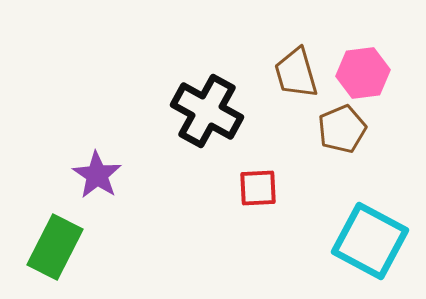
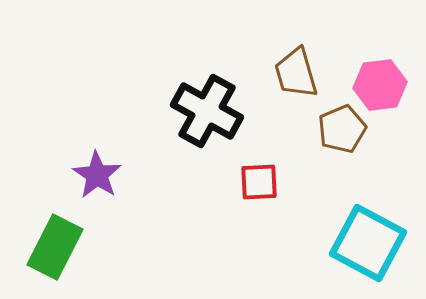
pink hexagon: moved 17 px right, 12 px down
red square: moved 1 px right, 6 px up
cyan square: moved 2 px left, 2 px down
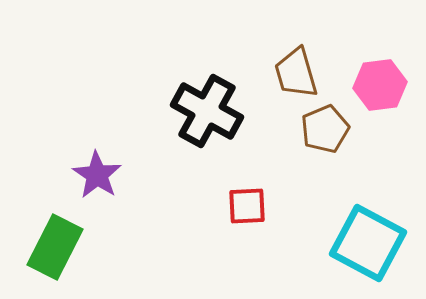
brown pentagon: moved 17 px left
red square: moved 12 px left, 24 px down
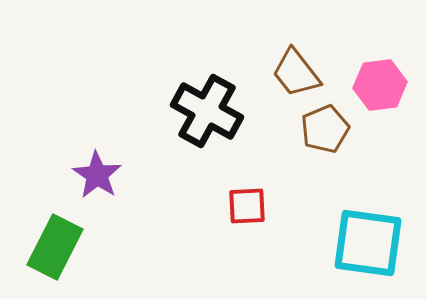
brown trapezoid: rotated 22 degrees counterclockwise
cyan square: rotated 20 degrees counterclockwise
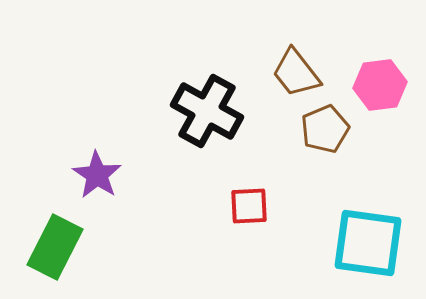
red square: moved 2 px right
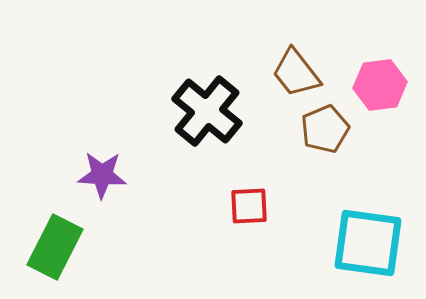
black cross: rotated 10 degrees clockwise
purple star: moved 5 px right; rotated 30 degrees counterclockwise
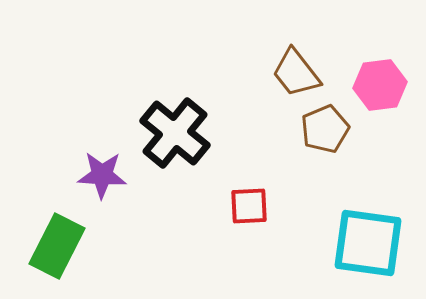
black cross: moved 32 px left, 22 px down
green rectangle: moved 2 px right, 1 px up
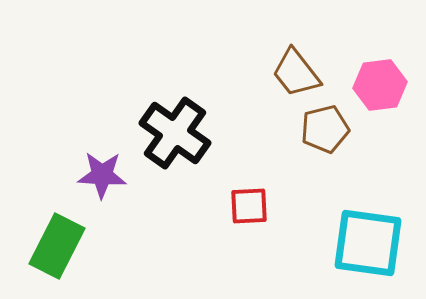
brown pentagon: rotated 9 degrees clockwise
black cross: rotated 4 degrees counterclockwise
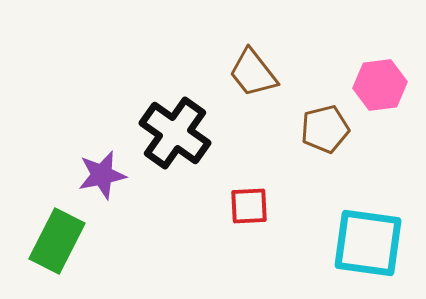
brown trapezoid: moved 43 px left
purple star: rotated 15 degrees counterclockwise
green rectangle: moved 5 px up
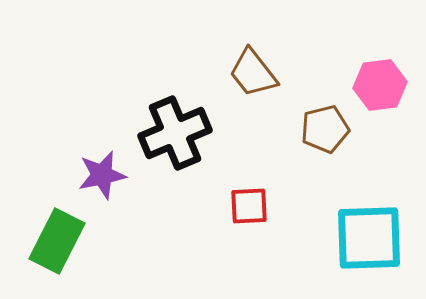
black cross: rotated 32 degrees clockwise
cyan square: moved 1 px right, 5 px up; rotated 10 degrees counterclockwise
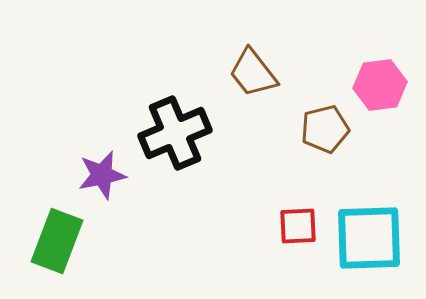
red square: moved 49 px right, 20 px down
green rectangle: rotated 6 degrees counterclockwise
